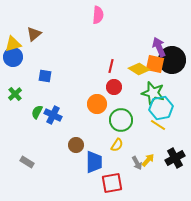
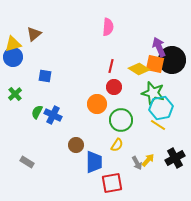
pink semicircle: moved 10 px right, 12 px down
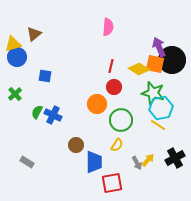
blue circle: moved 4 px right
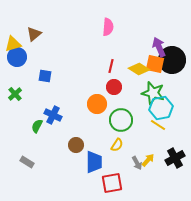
green semicircle: moved 14 px down
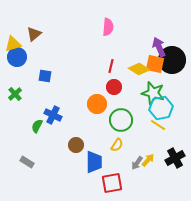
gray arrow: rotated 64 degrees clockwise
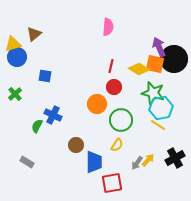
black circle: moved 2 px right, 1 px up
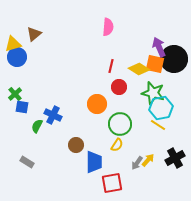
blue square: moved 23 px left, 31 px down
red circle: moved 5 px right
green circle: moved 1 px left, 4 px down
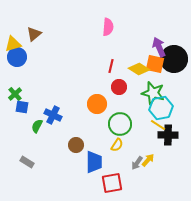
black cross: moved 7 px left, 23 px up; rotated 30 degrees clockwise
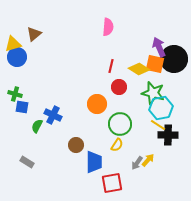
green cross: rotated 32 degrees counterclockwise
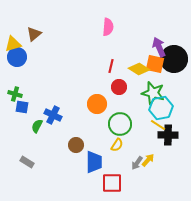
red square: rotated 10 degrees clockwise
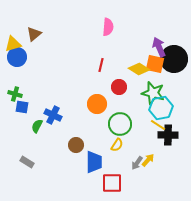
red line: moved 10 px left, 1 px up
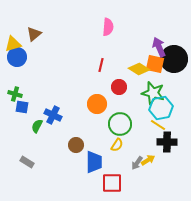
black cross: moved 1 px left, 7 px down
yellow arrow: rotated 16 degrees clockwise
